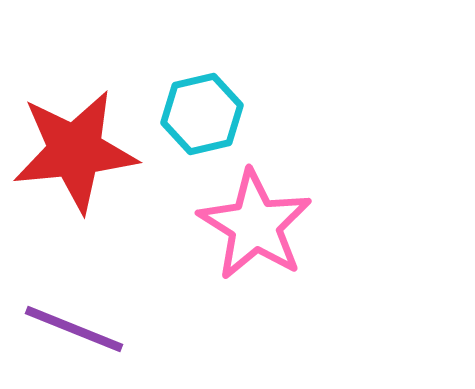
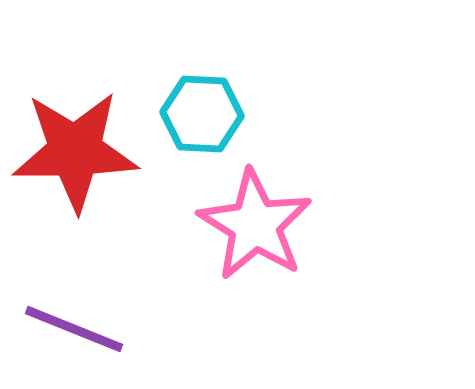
cyan hexagon: rotated 16 degrees clockwise
red star: rotated 5 degrees clockwise
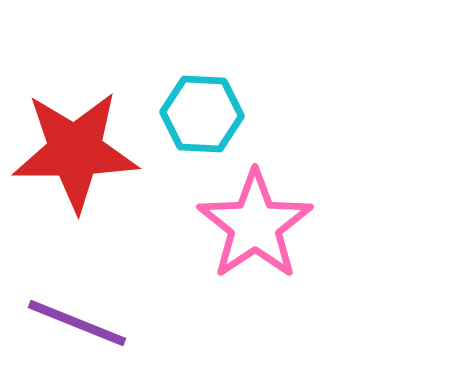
pink star: rotated 6 degrees clockwise
purple line: moved 3 px right, 6 px up
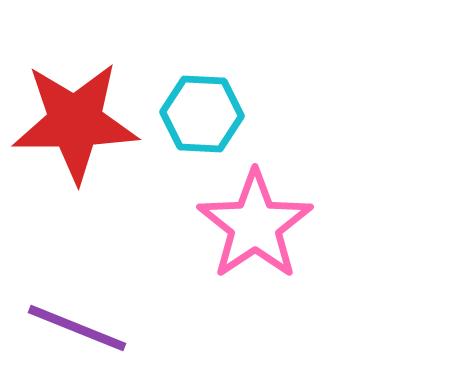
red star: moved 29 px up
purple line: moved 5 px down
